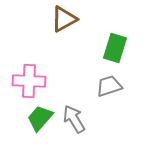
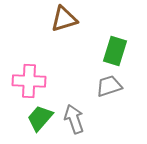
brown triangle: rotated 12 degrees clockwise
green rectangle: moved 3 px down
gray arrow: rotated 12 degrees clockwise
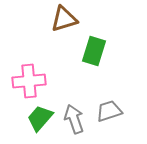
green rectangle: moved 21 px left
pink cross: rotated 8 degrees counterclockwise
gray trapezoid: moved 25 px down
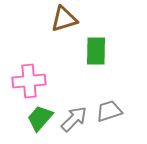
green rectangle: moved 2 px right; rotated 16 degrees counterclockwise
gray arrow: rotated 64 degrees clockwise
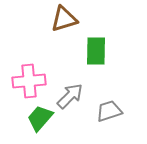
gray arrow: moved 4 px left, 23 px up
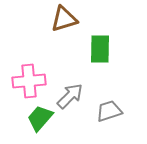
green rectangle: moved 4 px right, 2 px up
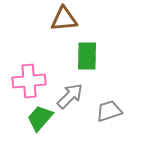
brown triangle: rotated 12 degrees clockwise
green rectangle: moved 13 px left, 7 px down
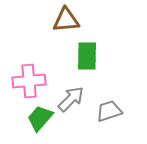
brown triangle: moved 2 px right, 1 px down
gray arrow: moved 1 px right, 3 px down
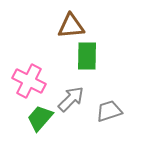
brown triangle: moved 5 px right, 6 px down
pink cross: rotated 32 degrees clockwise
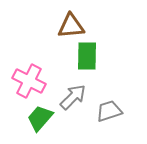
gray arrow: moved 2 px right, 2 px up
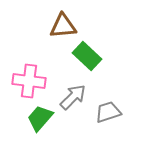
brown triangle: moved 8 px left
green rectangle: rotated 48 degrees counterclockwise
pink cross: rotated 20 degrees counterclockwise
gray trapezoid: moved 1 px left, 1 px down
